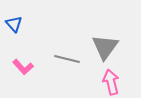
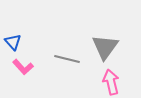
blue triangle: moved 1 px left, 18 px down
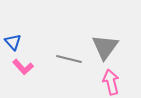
gray line: moved 2 px right
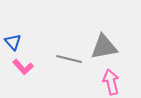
gray triangle: moved 1 px left; rotated 44 degrees clockwise
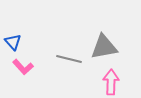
pink arrow: rotated 15 degrees clockwise
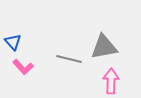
pink arrow: moved 1 px up
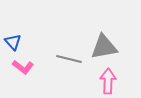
pink L-shape: rotated 10 degrees counterclockwise
pink arrow: moved 3 px left
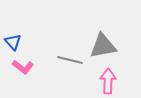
gray triangle: moved 1 px left, 1 px up
gray line: moved 1 px right, 1 px down
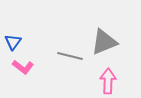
blue triangle: rotated 18 degrees clockwise
gray triangle: moved 1 px right, 4 px up; rotated 12 degrees counterclockwise
gray line: moved 4 px up
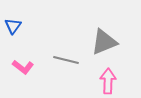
blue triangle: moved 16 px up
gray line: moved 4 px left, 4 px down
